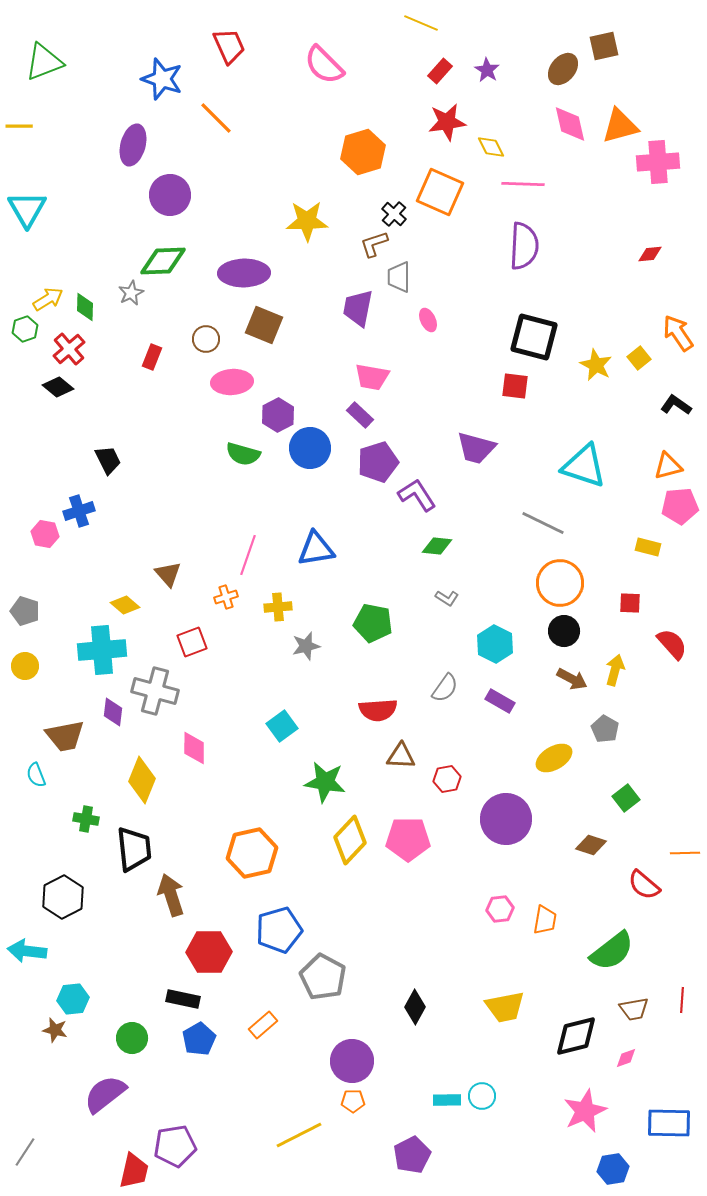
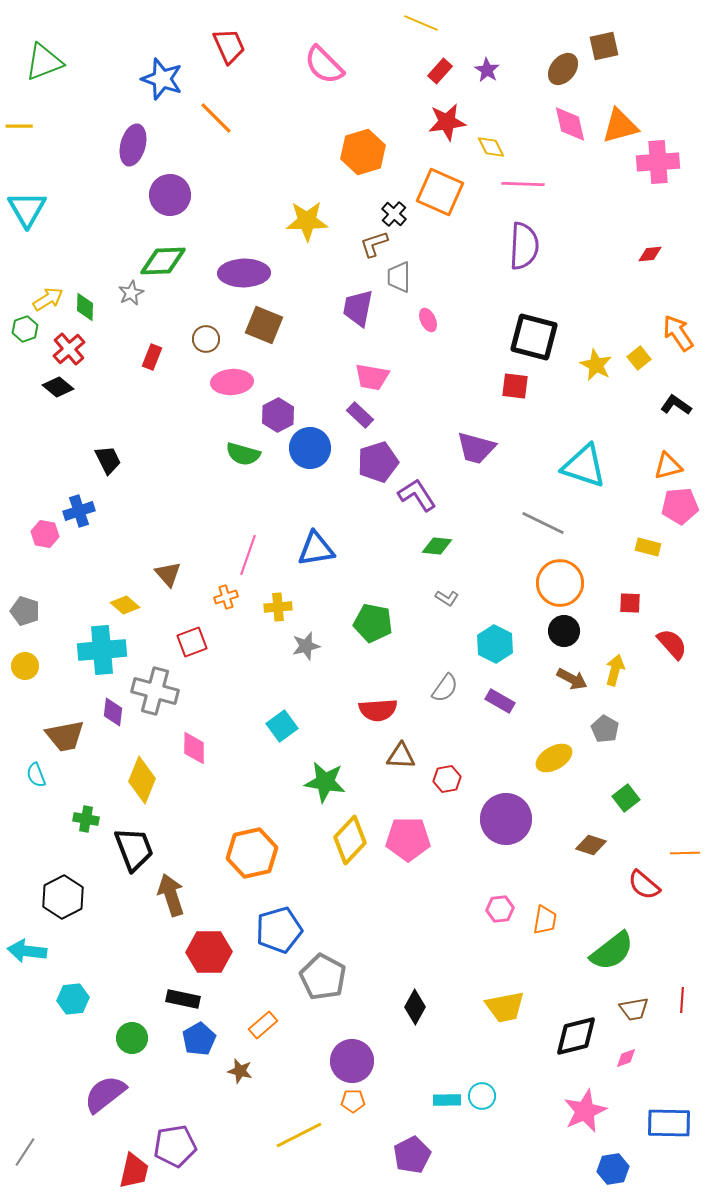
black trapezoid at (134, 849): rotated 15 degrees counterclockwise
brown star at (55, 1030): moved 185 px right, 41 px down
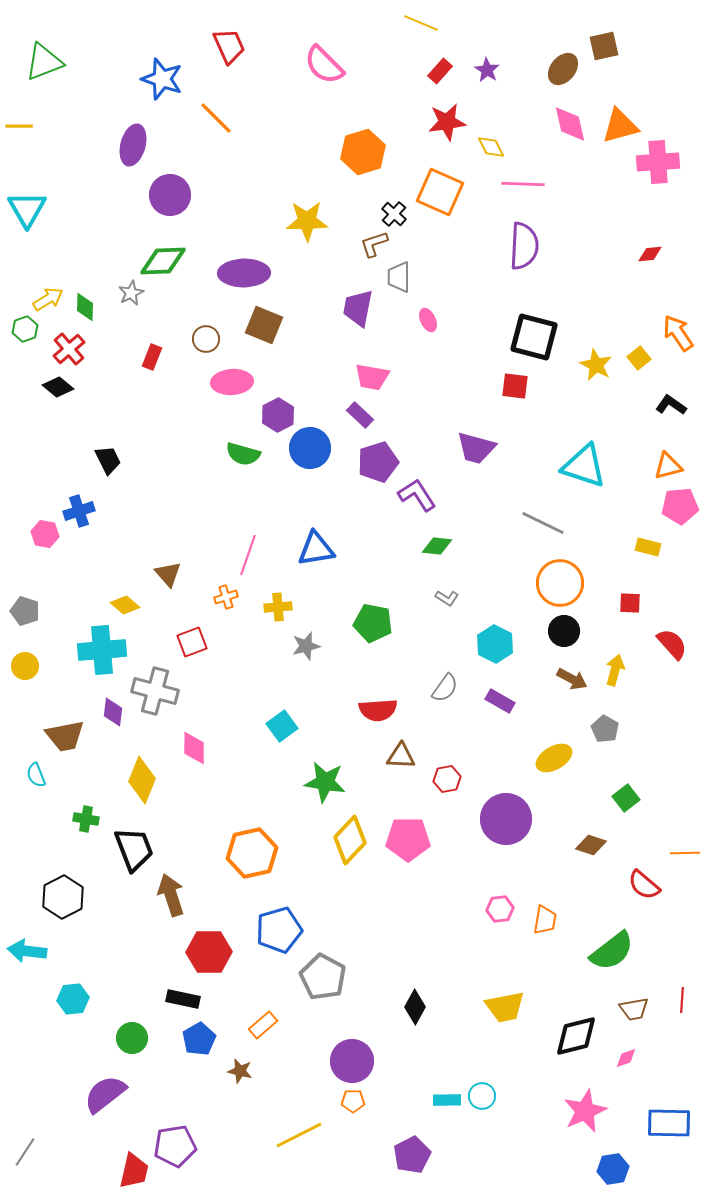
black L-shape at (676, 405): moved 5 px left
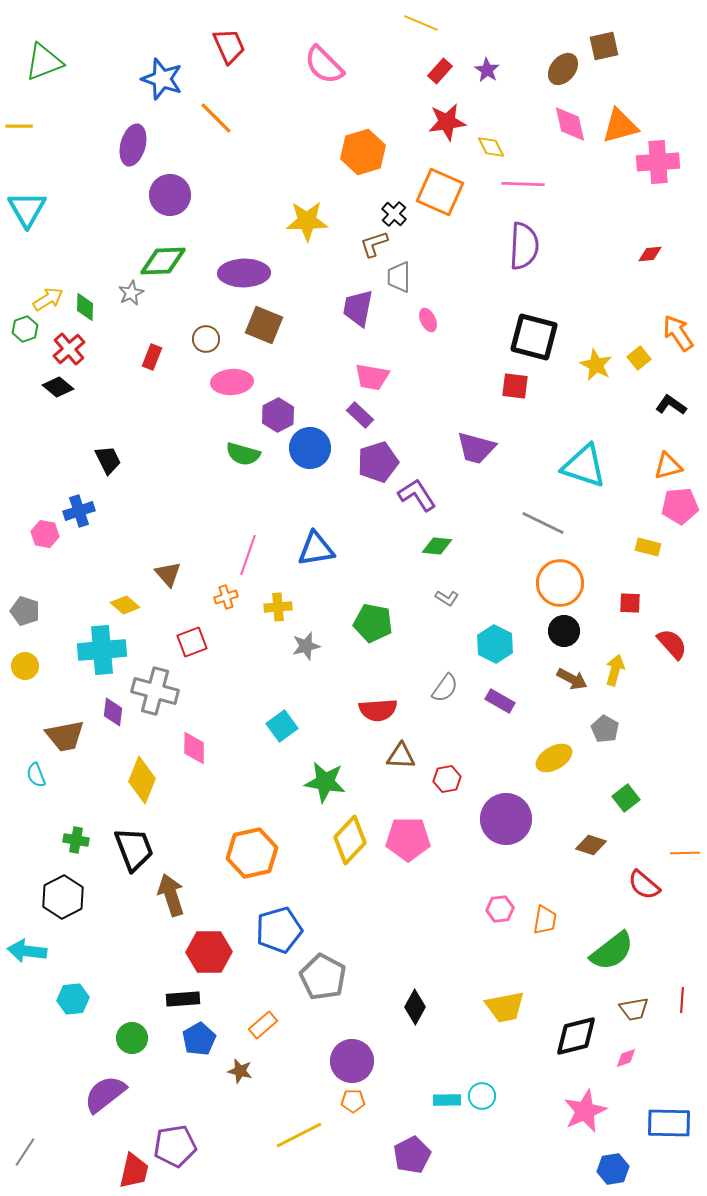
green cross at (86, 819): moved 10 px left, 21 px down
black rectangle at (183, 999): rotated 16 degrees counterclockwise
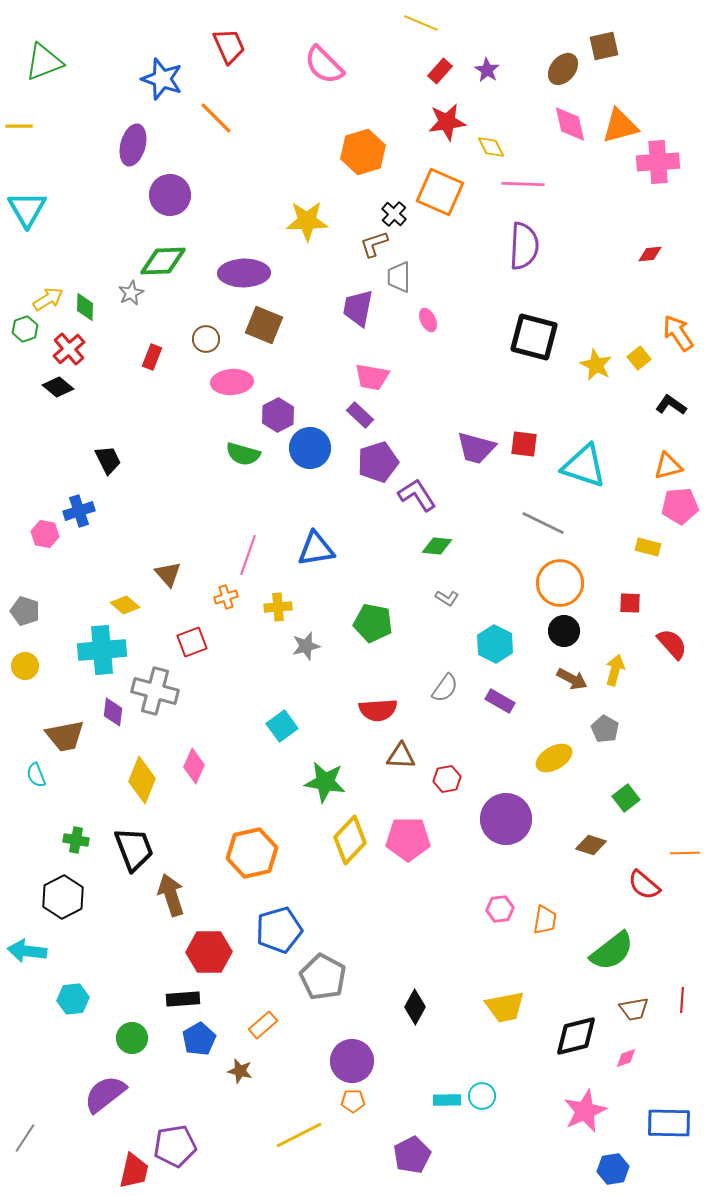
red square at (515, 386): moved 9 px right, 58 px down
pink diamond at (194, 748): moved 18 px down; rotated 24 degrees clockwise
gray line at (25, 1152): moved 14 px up
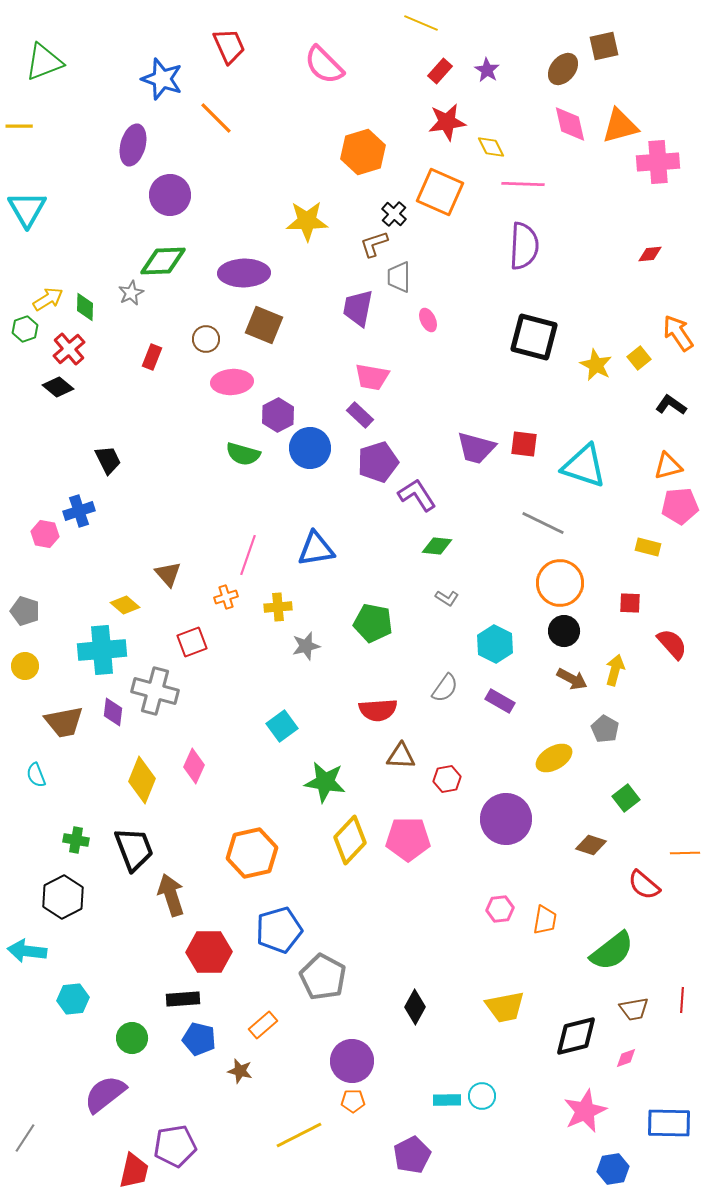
brown trapezoid at (65, 736): moved 1 px left, 14 px up
blue pentagon at (199, 1039): rotated 28 degrees counterclockwise
